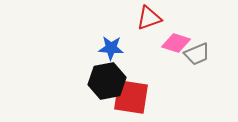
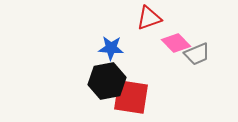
pink diamond: rotated 28 degrees clockwise
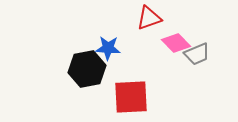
blue star: moved 3 px left
black hexagon: moved 20 px left, 12 px up
red square: rotated 12 degrees counterclockwise
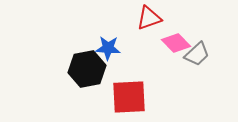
gray trapezoid: rotated 20 degrees counterclockwise
red square: moved 2 px left
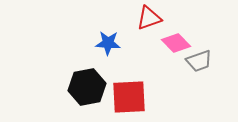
blue star: moved 5 px up
gray trapezoid: moved 2 px right, 7 px down; rotated 24 degrees clockwise
black hexagon: moved 18 px down
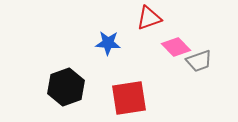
pink diamond: moved 4 px down
black hexagon: moved 21 px left; rotated 9 degrees counterclockwise
red square: moved 1 px down; rotated 6 degrees counterclockwise
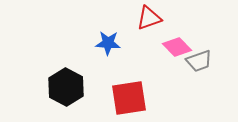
pink diamond: moved 1 px right
black hexagon: rotated 12 degrees counterclockwise
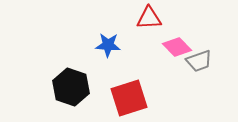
red triangle: rotated 16 degrees clockwise
blue star: moved 2 px down
black hexagon: moved 5 px right; rotated 9 degrees counterclockwise
red square: rotated 9 degrees counterclockwise
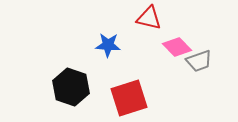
red triangle: rotated 16 degrees clockwise
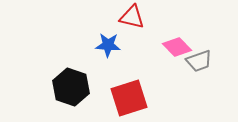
red triangle: moved 17 px left, 1 px up
